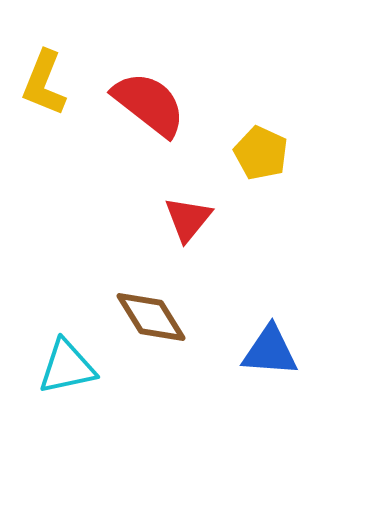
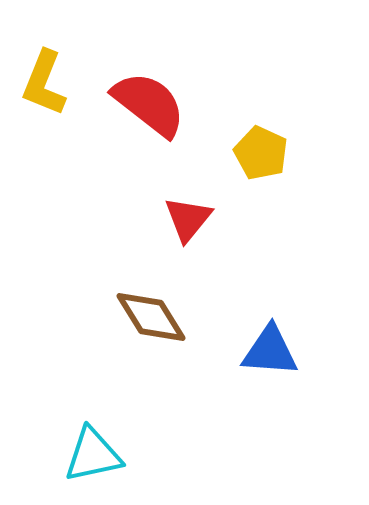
cyan triangle: moved 26 px right, 88 px down
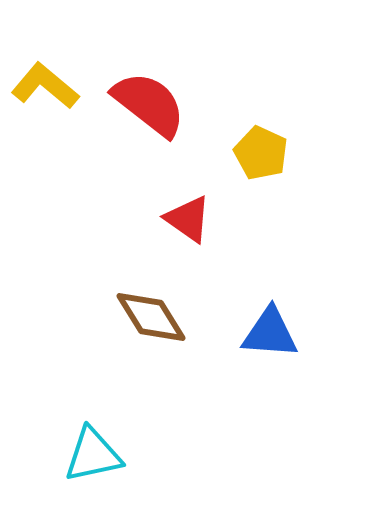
yellow L-shape: moved 1 px right, 3 px down; rotated 108 degrees clockwise
red triangle: rotated 34 degrees counterclockwise
blue triangle: moved 18 px up
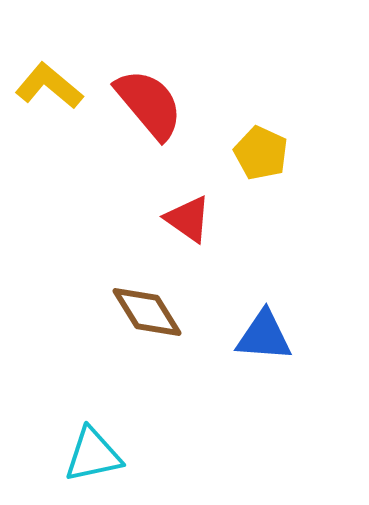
yellow L-shape: moved 4 px right
red semicircle: rotated 12 degrees clockwise
brown diamond: moved 4 px left, 5 px up
blue triangle: moved 6 px left, 3 px down
